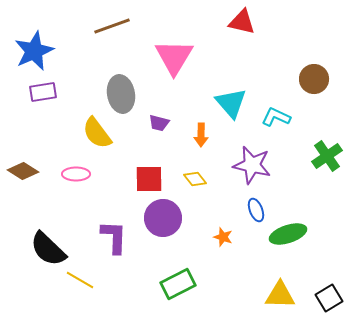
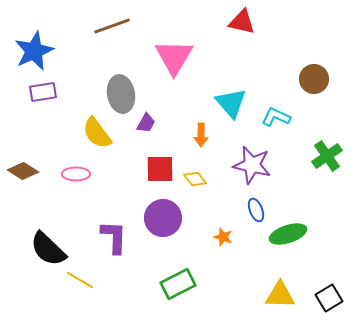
purple trapezoid: moved 13 px left; rotated 75 degrees counterclockwise
red square: moved 11 px right, 10 px up
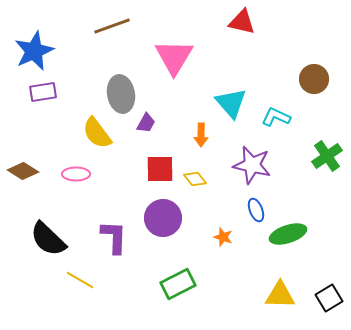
black semicircle: moved 10 px up
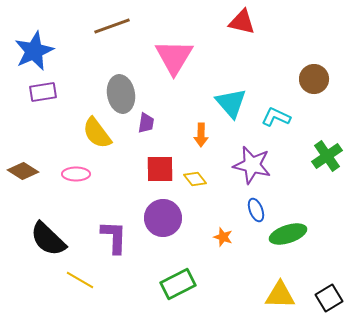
purple trapezoid: rotated 20 degrees counterclockwise
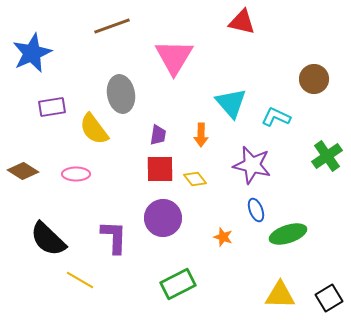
blue star: moved 2 px left, 2 px down
purple rectangle: moved 9 px right, 15 px down
purple trapezoid: moved 12 px right, 12 px down
yellow semicircle: moved 3 px left, 4 px up
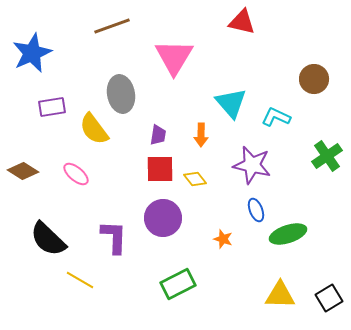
pink ellipse: rotated 40 degrees clockwise
orange star: moved 2 px down
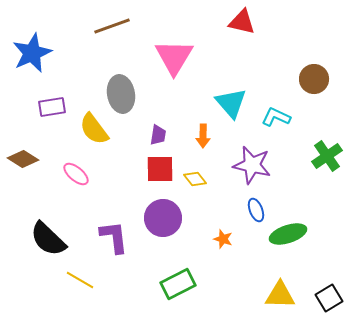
orange arrow: moved 2 px right, 1 px down
brown diamond: moved 12 px up
purple L-shape: rotated 9 degrees counterclockwise
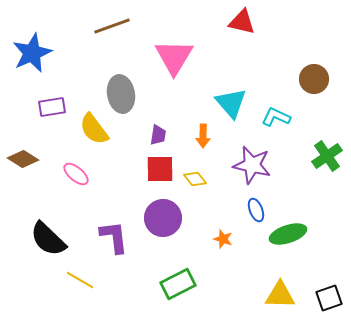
black square: rotated 12 degrees clockwise
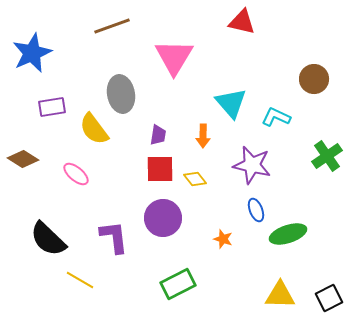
black square: rotated 8 degrees counterclockwise
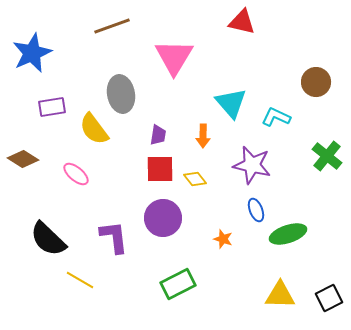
brown circle: moved 2 px right, 3 px down
green cross: rotated 16 degrees counterclockwise
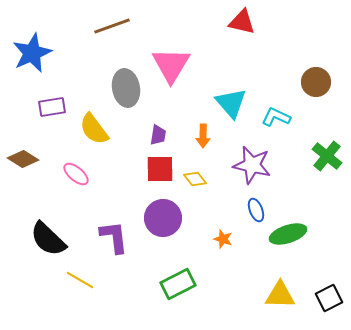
pink triangle: moved 3 px left, 8 px down
gray ellipse: moved 5 px right, 6 px up
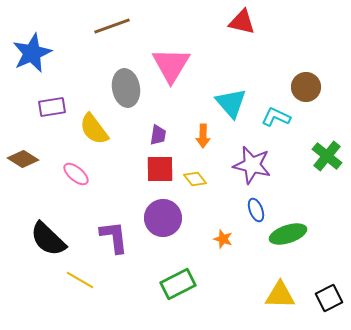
brown circle: moved 10 px left, 5 px down
